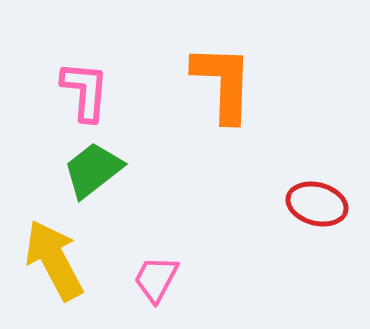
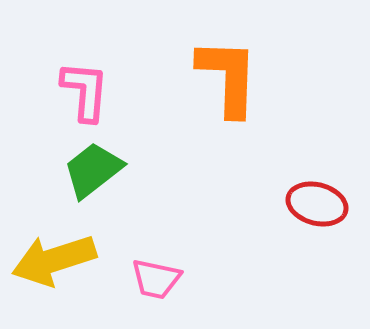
orange L-shape: moved 5 px right, 6 px up
yellow arrow: rotated 80 degrees counterclockwise
pink trapezoid: rotated 106 degrees counterclockwise
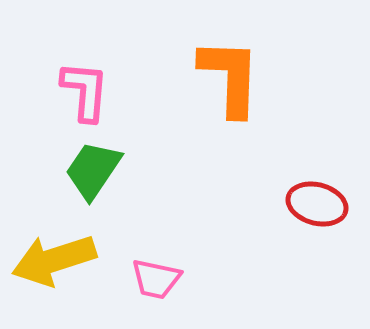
orange L-shape: moved 2 px right
green trapezoid: rotated 18 degrees counterclockwise
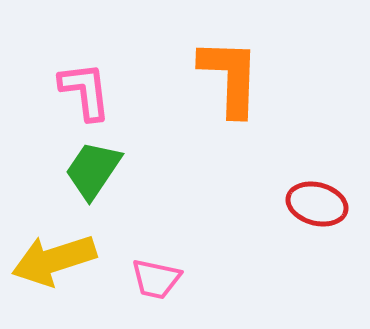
pink L-shape: rotated 12 degrees counterclockwise
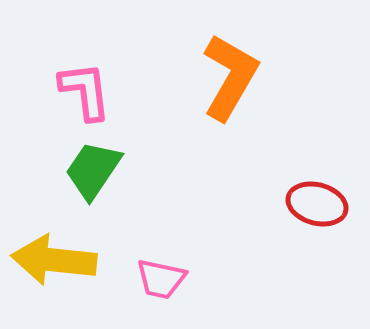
orange L-shape: rotated 28 degrees clockwise
yellow arrow: rotated 24 degrees clockwise
pink trapezoid: moved 5 px right
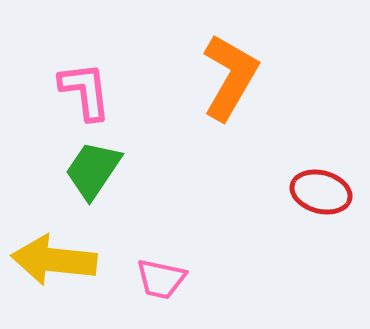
red ellipse: moved 4 px right, 12 px up
